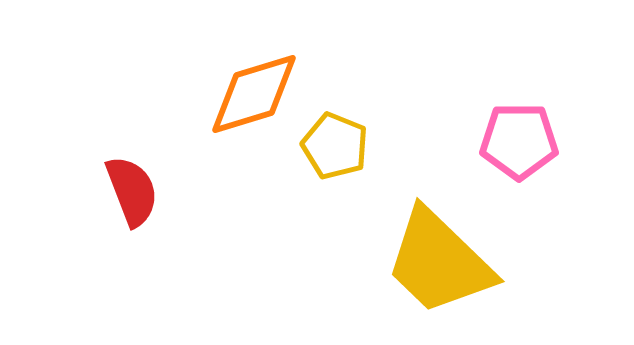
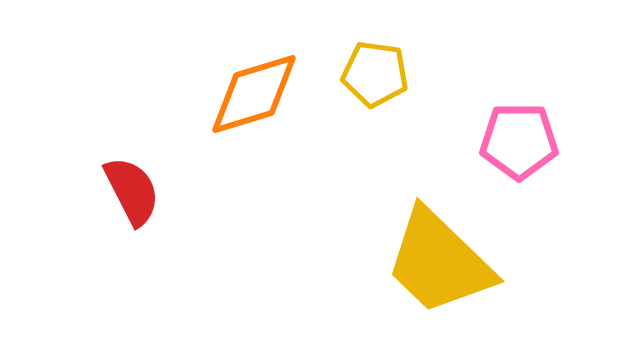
yellow pentagon: moved 40 px right, 72 px up; rotated 14 degrees counterclockwise
red semicircle: rotated 6 degrees counterclockwise
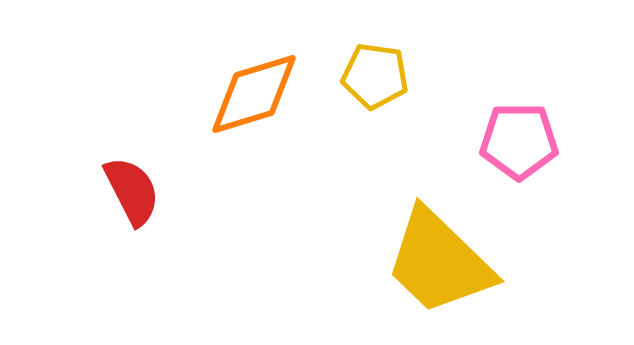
yellow pentagon: moved 2 px down
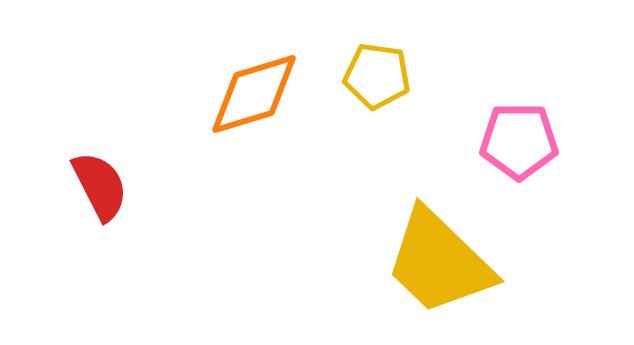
yellow pentagon: moved 2 px right
red semicircle: moved 32 px left, 5 px up
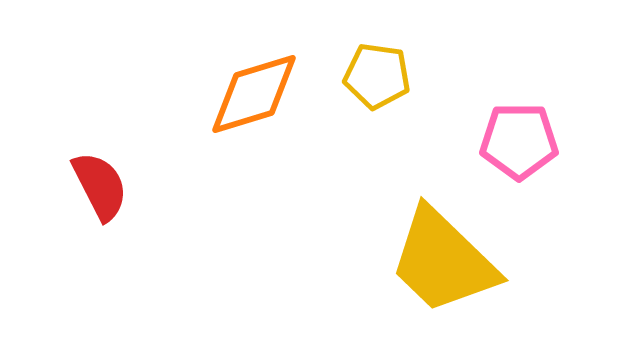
yellow trapezoid: moved 4 px right, 1 px up
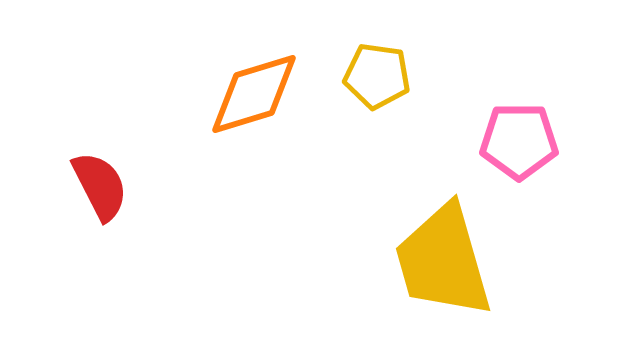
yellow trapezoid: rotated 30 degrees clockwise
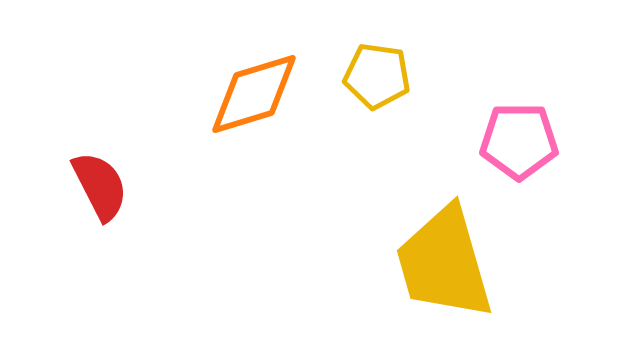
yellow trapezoid: moved 1 px right, 2 px down
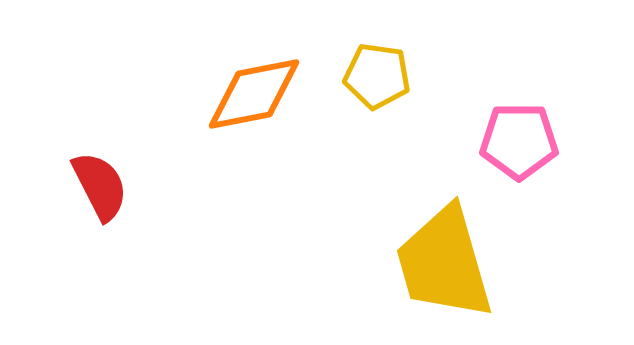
orange diamond: rotated 6 degrees clockwise
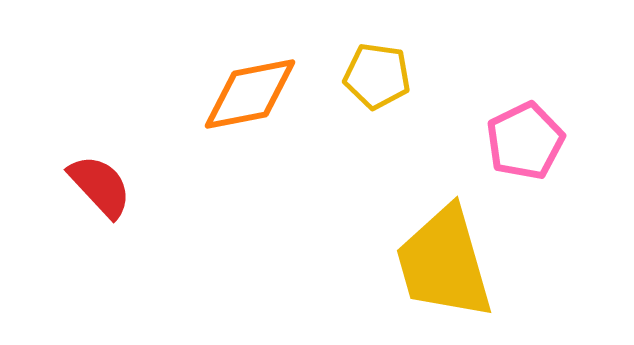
orange diamond: moved 4 px left
pink pentagon: moved 6 px right; rotated 26 degrees counterclockwise
red semicircle: rotated 16 degrees counterclockwise
